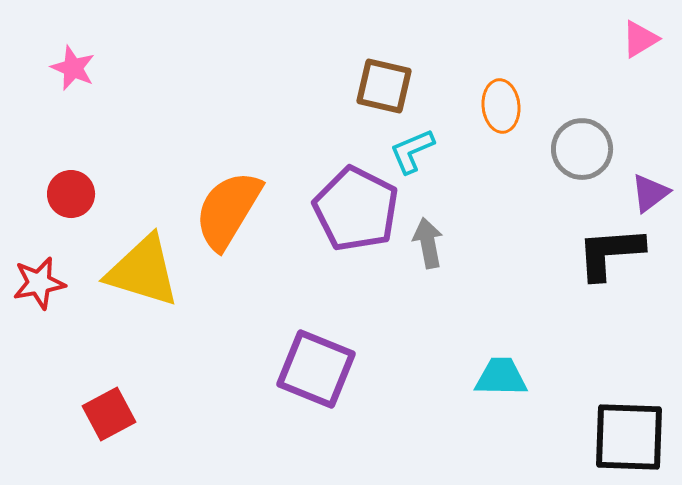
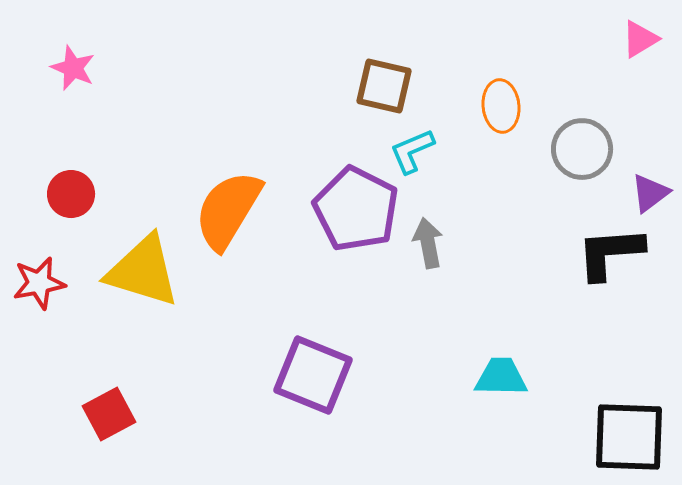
purple square: moved 3 px left, 6 px down
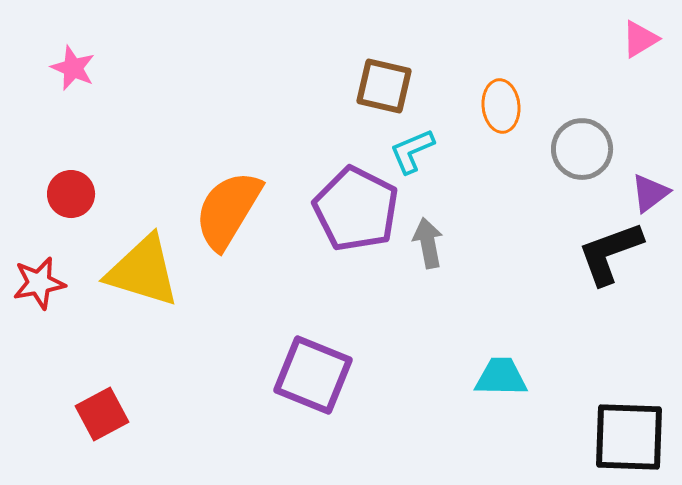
black L-shape: rotated 16 degrees counterclockwise
red square: moved 7 px left
